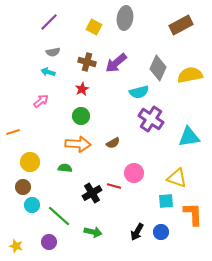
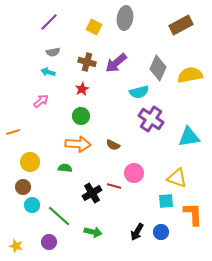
brown semicircle: moved 2 px down; rotated 56 degrees clockwise
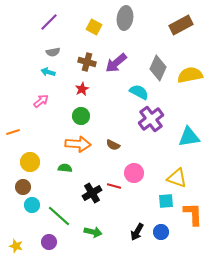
cyan semicircle: rotated 138 degrees counterclockwise
purple cross: rotated 20 degrees clockwise
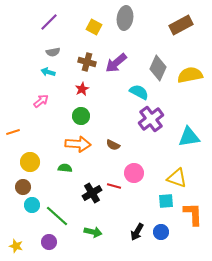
green line: moved 2 px left
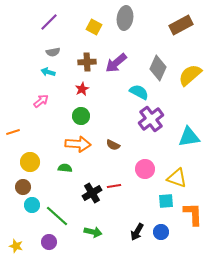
brown cross: rotated 18 degrees counterclockwise
yellow semicircle: rotated 30 degrees counterclockwise
pink circle: moved 11 px right, 4 px up
red line: rotated 24 degrees counterclockwise
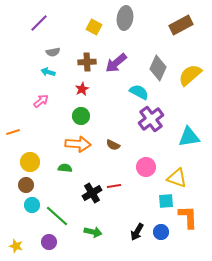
purple line: moved 10 px left, 1 px down
pink circle: moved 1 px right, 2 px up
brown circle: moved 3 px right, 2 px up
orange L-shape: moved 5 px left, 3 px down
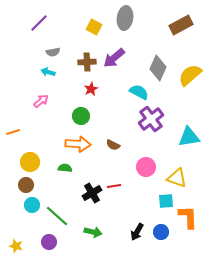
purple arrow: moved 2 px left, 5 px up
red star: moved 9 px right
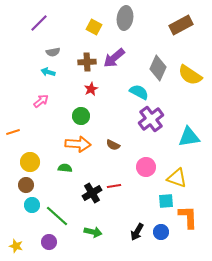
yellow semicircle: rotated 105 degrees counterclockwise
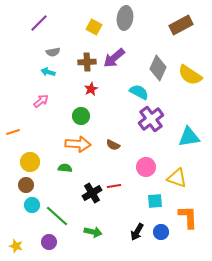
cyan square: moved 11 px left
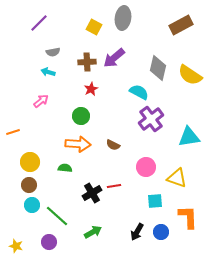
gray ellipse: moved 2 px left
gray diamond: rotated 10 degrees counterclockwise
brown circle: moved 3 px right
green arrow: rotated 42 degrees counterclockwise
